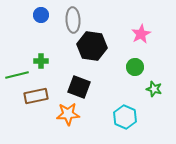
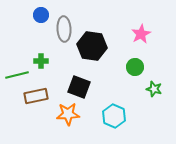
gray ellipse: moved 9 px left, 9 px down
cyan hexagon: moved 11 px left, 1 px up
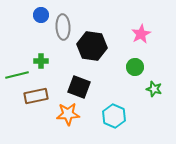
gray ellipse: moved 1 px left, 2 px up
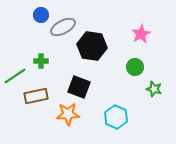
gray ellipse: rotated 65 degrees clockwise
green line: moved 2 px left, 1 px down; rotated 20 degrees counterclockwise
cyan hexagon: moved 2 px right, 1 px down
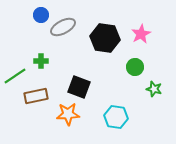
black hexagon: moved 13 px right, 8 px up
cyan hexagon: rotated 15 degrees counterclockwise
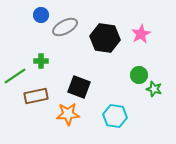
gray ellipse: moved 2 px right
green circle: moved 4 px right, 8 px down
cyan hexagon: moved 1 px left, 1 px up
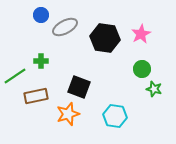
green circle: moved 3 px right, 6 px up
orange star: rotated 15 degrees counterclockwise
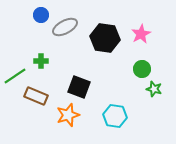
brown rectangle: rotated 35 degrees clockwise
orange star: moved 1 px down
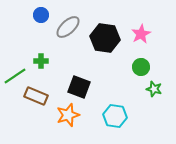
gray ellipse: moved 3 px right; rotated 15 degrees counterclockwise
green circle: moved 1 px left, 2 px up
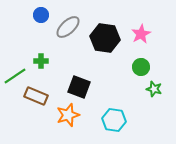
cyan hexagon: moved 1 px left, 4 px down
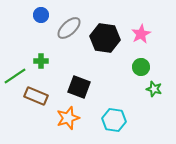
gray ellipse: moved 1 px right, 1 px down
orange star: moved 3 px down
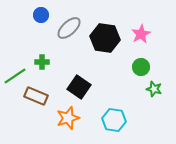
green cross: moved 1 px right, 1 px down
black square: rotated 15 degrees clockwise
